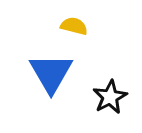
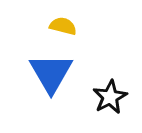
yellow semicircle: moved 11 px left
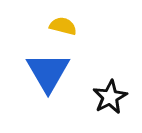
blue triangle: moved 3 px left, 1 px up
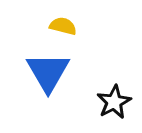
black star: moved 4 px right, 5 px down
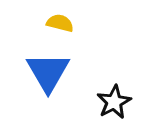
yellow semicircle: moved 3 px left, 3 px up
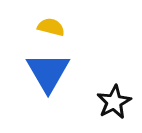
yellow semicircle: moved 9 px left, 4 px down
